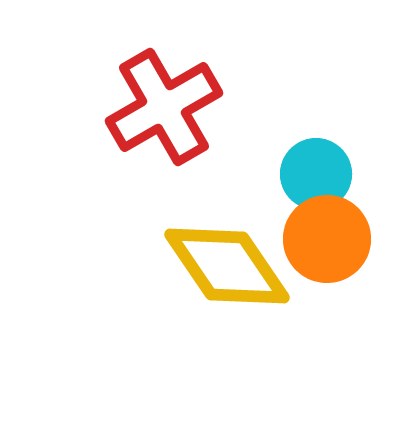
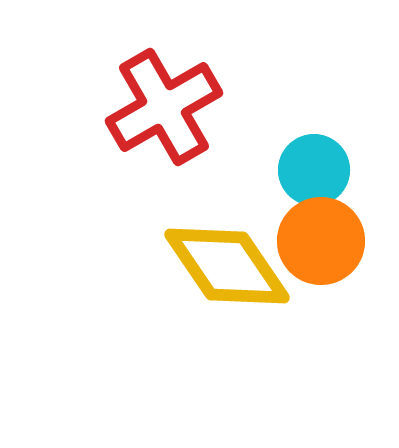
cyan circle: moved 2 px left, 4 px up
orange circle: moved 6 px left, 2 px down
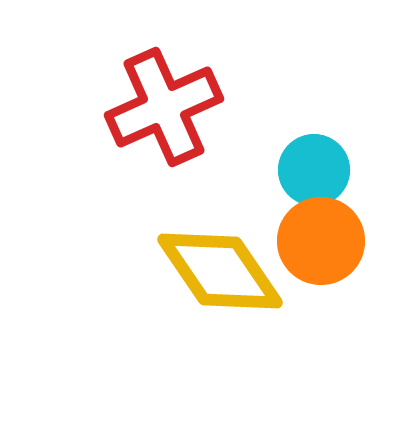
red cross: rotated 6 degrees clockwise
yellow diamond: moved 7 px left, 5 px down
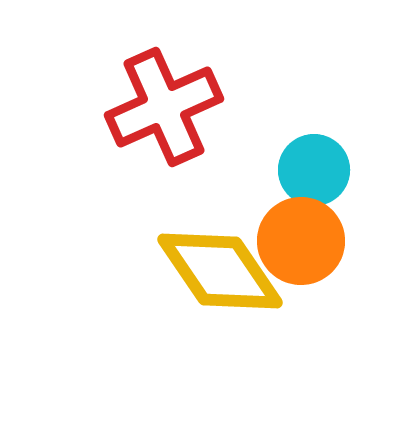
orange circle: moved 20 px left
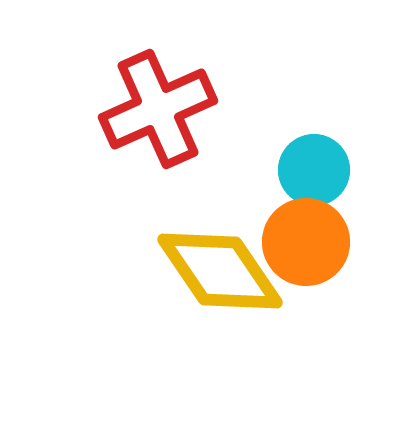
red cross: moved 6 px left, 2 px down
orange circle: moved 5 px right, 1 px down
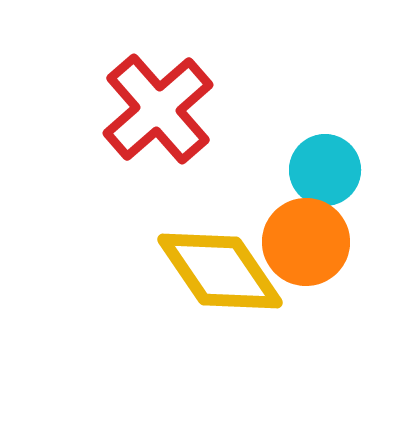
red cross: rotated 17 degrees counterclockwise
cyan circle: moved 11 px right
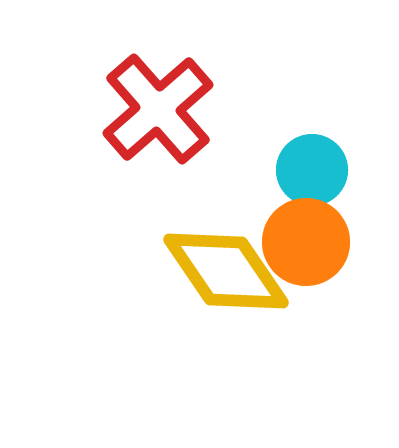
cyan circle: moved 13 px left
yellow diamond: moved 6 px right
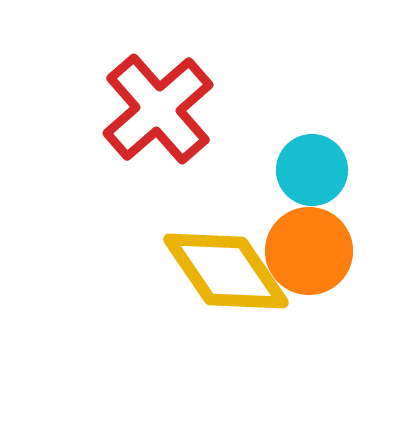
orange circle: moved 3 px right, 9 px down
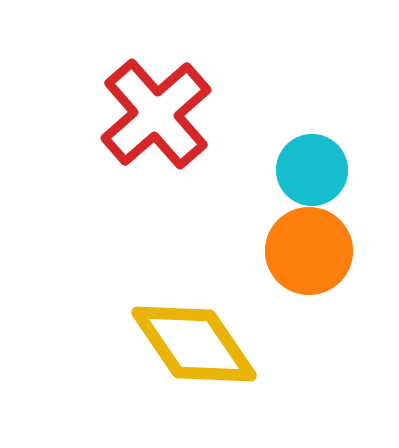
red cross: moved 2 px left, 5 px down
yellow diamond: moved 32 px left, 73 px down
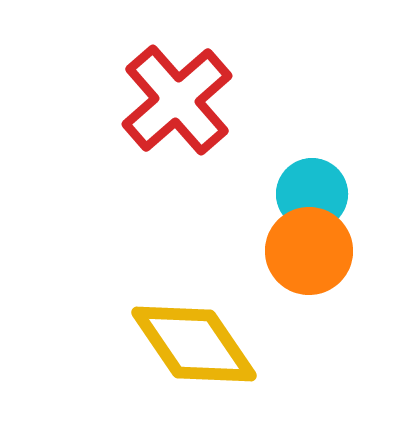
red cross: moved 21 px right, 14 px up
cyan circle: moved 24 px down
